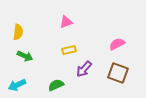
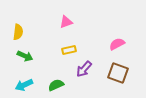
cyan arrow: moved 7 px right
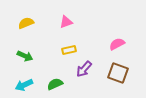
yellow semicircle: moved 8 px right, 9 px up; rotated 119 degrees counterclockwise
green semicircle: moved 1 px left, 1 px up
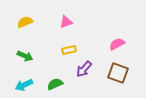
yellow semicircle: moved 1 px left, 1 px up
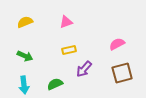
brown square: moved 4 px right; rotated 35 degrees counterclockwise
cyan arrow: rotated 72 degrees counterclockwise
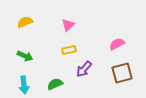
pink triangle: moved 2 px right, 3 px down; rotated 24 degrees counterclockwise
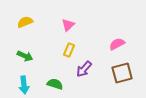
yellow rectangle: rotated 56 degrees counterclockwise
green semicircle: rotated 42 degrees clockwise
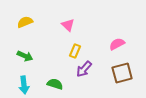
pink triangle: rotated 32 degrees counterclockwise
yellow rectangle: moved 6 px right, 1 px down
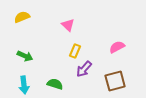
yellow semicircle: moved 3 px left, 5 px up
pink semicircle: moved 3 px down
brown square: moved 7 px left, 8 px down
